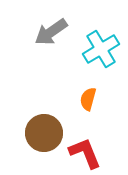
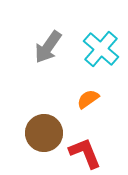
gray arrow: moved 3 px left, 15 px down; rotated 20 degrees counterclockwise
cyan cross: rotated 18 degrees counterclockwise
orange semicircle: rotated 40 degrees clockwise
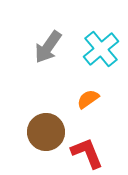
cyan cross: rotated 9 degrees clockwise
brown circle: moved 2 px right, 1 px up
red L-shape: moved 2 px right
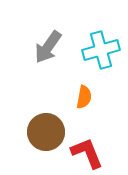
cyan cross: moved 1 px down; rotated 24 degrees clockwise
orange semicircle: moved 4 px left, 2 px up; rotated 135 degrees clockwise
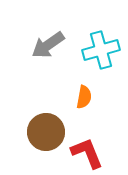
gray arrow: moved 2 px up; rotated 20 degrees clockwise
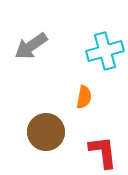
gray arrow: moved 17 px left, 1 px down
cyan cross: moved 4 px right, 1 px down
red L-shape: moved 16 px right, 1 px up; rotated 15 degrees clockwise
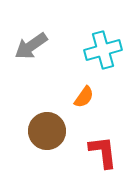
cyan cross: moved 2 px left, 1 px up
orange semicircle: rotated 25 degrees clockwise
brown circle: moved 1 px right, 1 px up
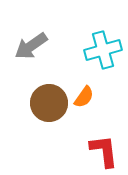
brown circle: moved 2 px right, 28 px up
red L-shape: moved 1 px right, 1 px up
